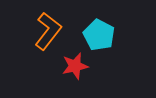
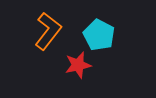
red star: moved 3 px right, 1 px up
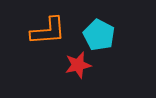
orange L-shape: rotated 48 degrees clockwise
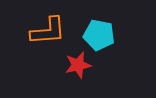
cyan pentagon: rotated 16 degrees counterclockwise
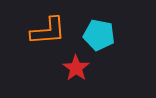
red star: moved 2 px left, 3 px down; rotated 24 degrees counterclockwise
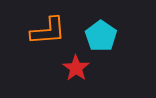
cyan pentagon: moved 2 px right, 1 px down; rotated 24 degrees clockwise
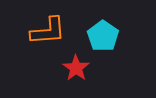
cyan pentagon: moved 2 px right
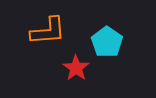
cyan pentagon: moved 4 px right, 6 px down
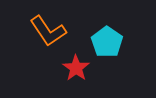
orange L-shape: rotated 60 degrees clockwise
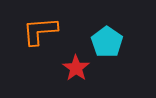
orange L-shape: moved 8 px left; rotated 120 degrees clockwise
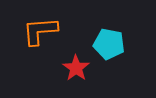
cyan pentagon: moved 2 px right, 2 px down; rotated 24 degrees counterclockwise
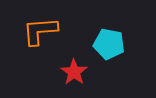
red star: moved 2 px left, 4 px down
